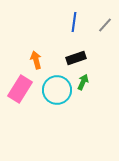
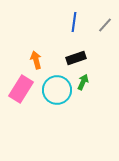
pink rectangle: moved 1 px right
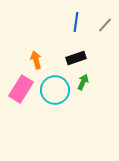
blue line: moved 2 px right
cyan circle: moved 2 px left
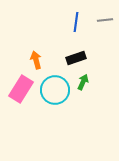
gray line: moved 5 px up; rotated 42 degrees clockwise
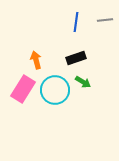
green arrow: rotated 98 degrees clockwise
pink rectangle: moved 2 px right
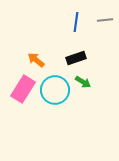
orange arrow: rotated 36 degrees counterclockwise
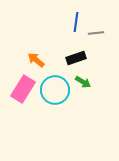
gray line: moved 9 px left, 13 px down
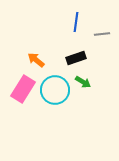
gray line: moved 6 px right, 1 px down
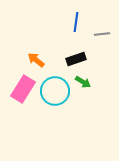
black rectangle: moved 1 px down
cyan circle: moved 1 px down
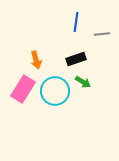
orange arrow: rotated 144 degrees counterclockwise
